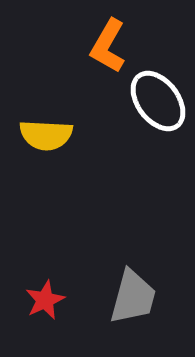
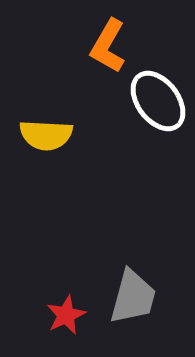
red star: moved 21 px right, 15 px down
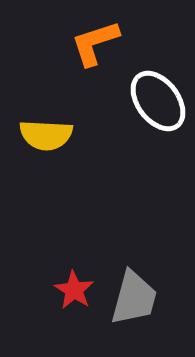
orange L-shape: moved 13 px left, 3 px up; rotated 42 degrees clockwise
gray trapezoid: moved 1 px right, 1 px down
red star: moved 8 px right, 25 px up; rotated 15 degrees counterclockwise
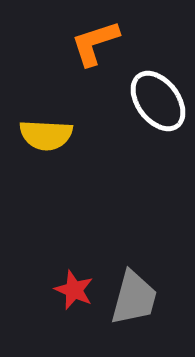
red star: rotated 9 degrees counterclockwise
